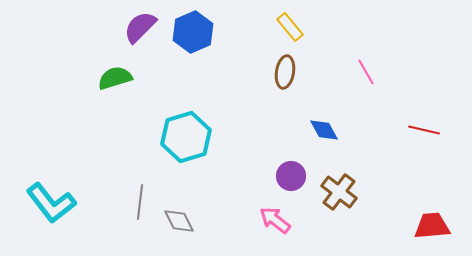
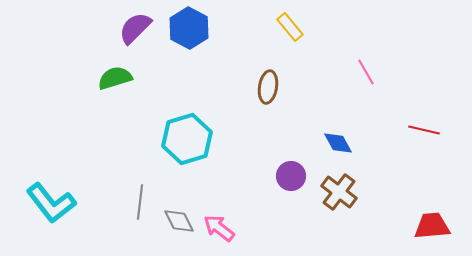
purple semicircle: moved 5 px left, 1 px down
blue hexagon: moved 4 px left, 4 px up; rotated 9 degrees counterclockwise
brown ellipse: moved 17 px left, 15 px down
blue diamond: moved 14 px right, 13 px down
cyan hexagon: moved 1 px right, 2 px down
pink arrow: moved 56 px left, 8 px down
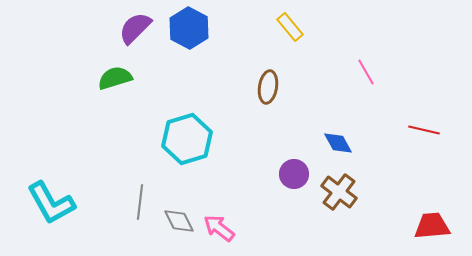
purple circle: moved 3 px right, 2 px up
cyan L-shape: rotated 9 degrees clockwise
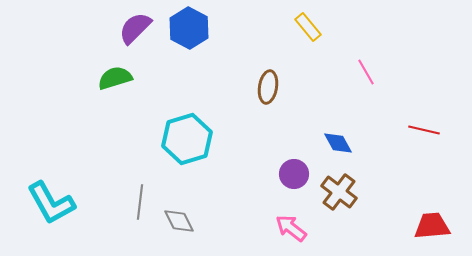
yellow rectangle: moved 18 px right
pink arrow: moved 72 px right
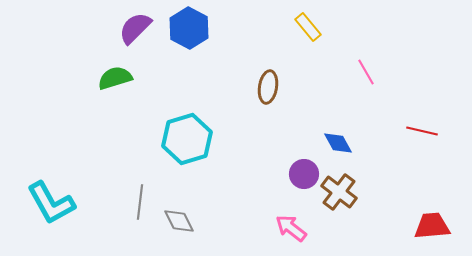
red line: moved 2 px left, 1 px down
purple circle: moved 10 px right
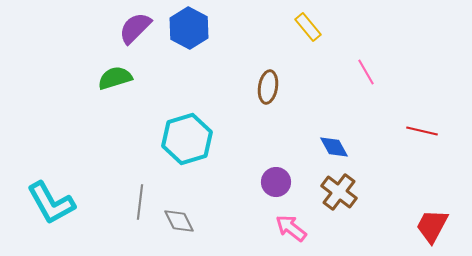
blue diamond: moved 4 px left, 4 px down
purple circle: moved 28 px left, 8 px down
red trapezoid: rotated 57 degrees counterclockwise
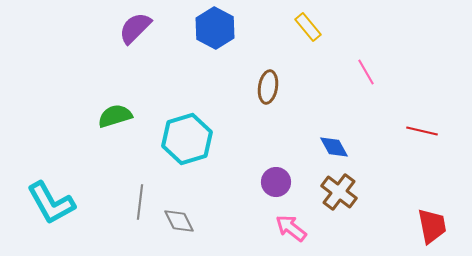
blue hexagon: moved 26 px right
green semicircle: moved 38 px down
red trapezoid: rotated 141 degrees clockwise
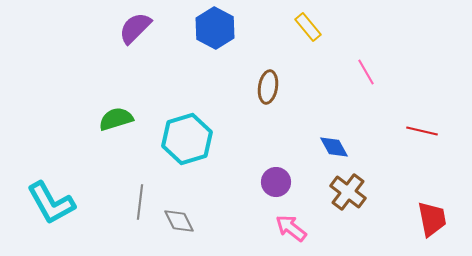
green semicircle: moved 1 px right, 3 px down
brown cross: moved 9 px right
red trapezoid: moved 7 px up
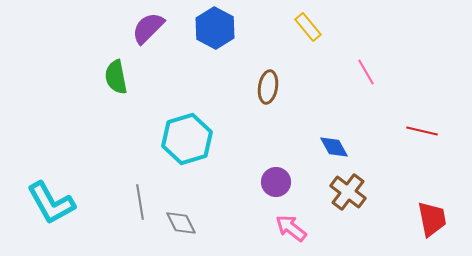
purple semicircle: moved 13 px right
green semicircle: moved 42 px up; rotated 84 degrees counterclockwise
gray line: rotated 16 degrees counterclockwise
gray diamond: moved 2 px right, 2 px down
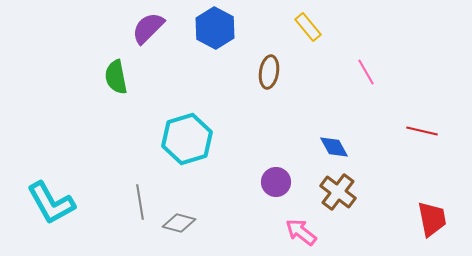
brown ellipse: moved 1 px right, 15 px up
brown cross: moved 10 px left
gray diamond: moved 2 px left; rotated 48 degrees counterclockwise
pink arrow: moved 10 px right, 4 px down
